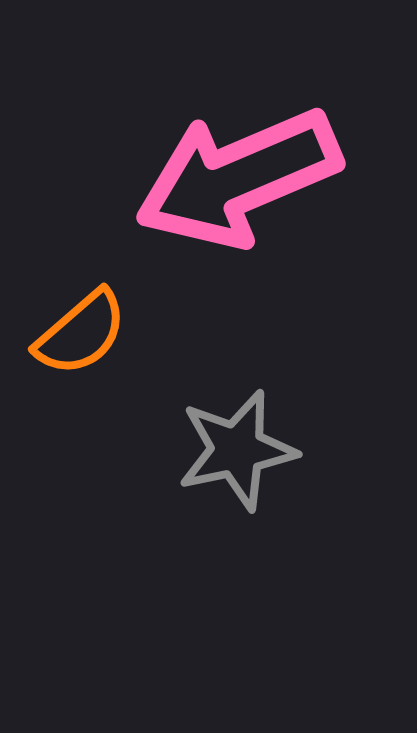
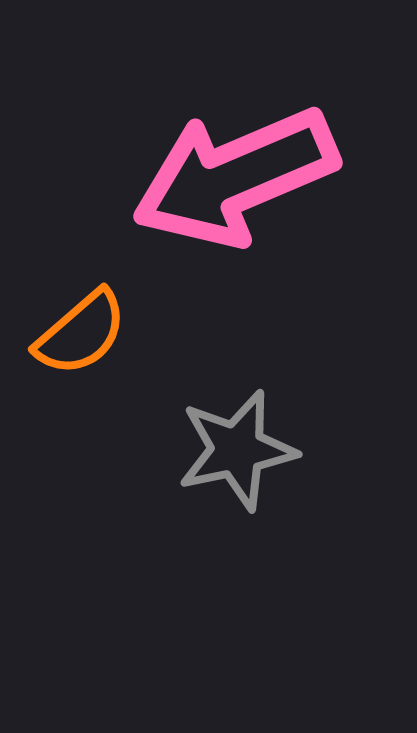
pink arrow: moved 3 px left, 1 px up
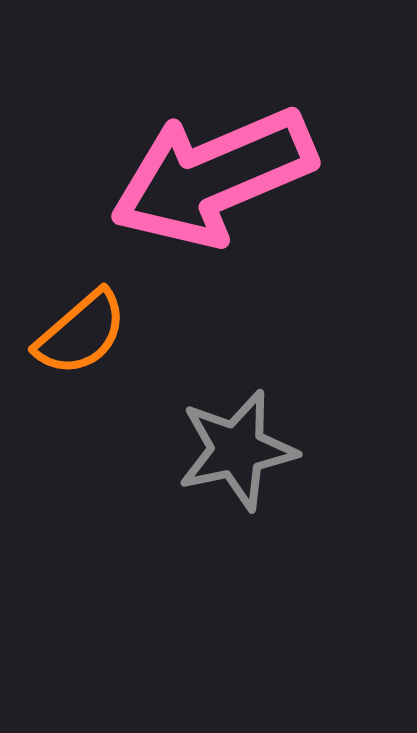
pink arrow: moved 22 px left
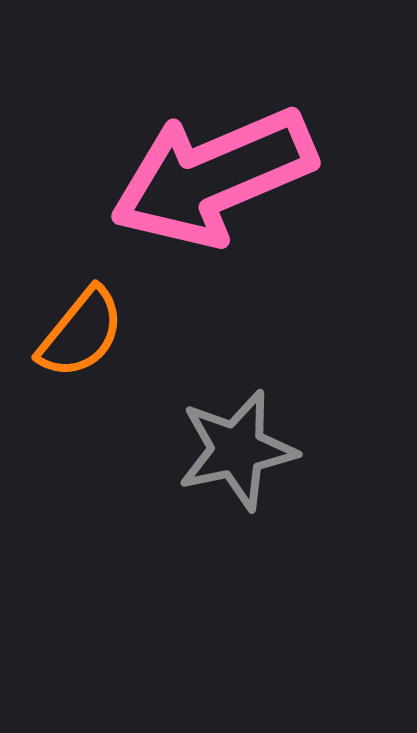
orange semicircle: rotated 10 degrees counterclockwise
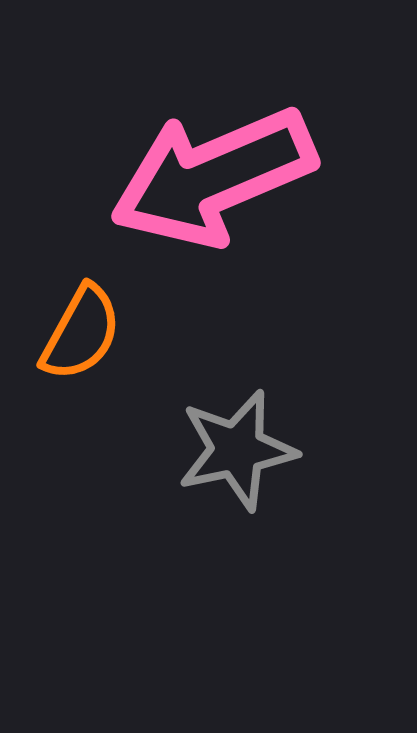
orange semicircle: rotated 10 degrees counterclockwise
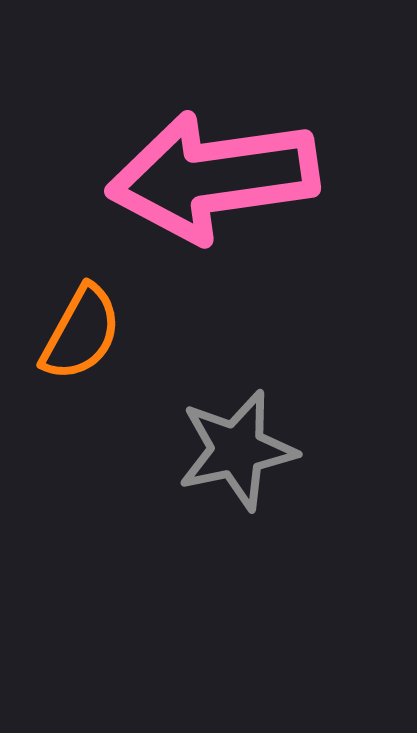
pink arrow: rotated 15 degrees clockwise
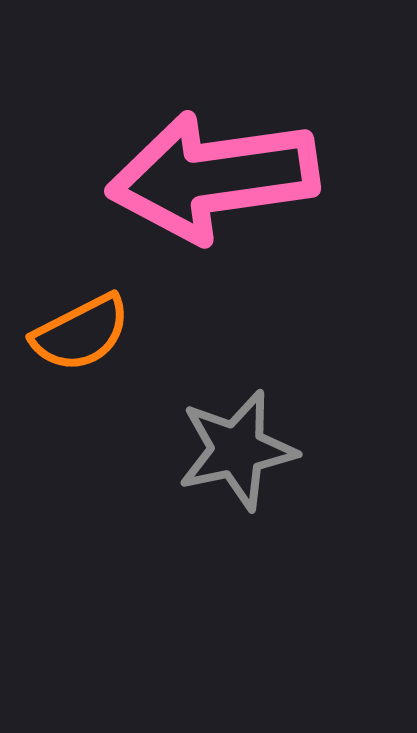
orange semicircle: rotated 34 degrees clockwise
